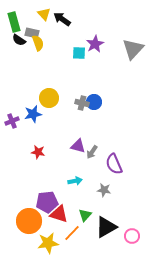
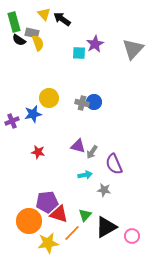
cyan arrow: moved 10 px right, 6 px up
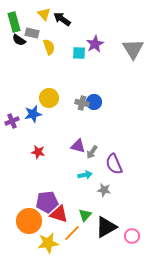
yellow semicircle: moved 11 px right, 4 px down
gray triangle: rotated 15 degrees counterclockwise
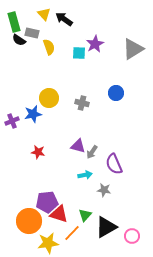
black arrow: moved 2 px right
gray triangle: rotated 30 degrees clockwise
blue circle: moved 22 px right, 9 px up
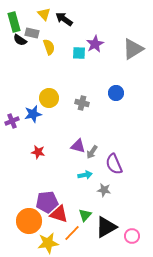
black semicircle: moved 1 px right
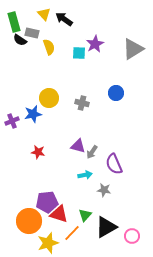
yellow star: rotated 10 degrees counterclockwise
